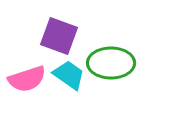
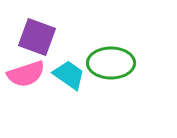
purple square: moved 22 px left, 1 px down
pink semicircle: moved 1 px left, 5 px up
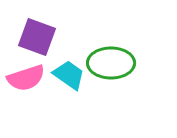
pink semicircle: moved 4 px down
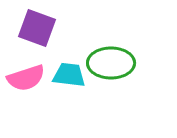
purple square: moved 9 px up
cyan trapezoid: rotated 28 degrees counterclockwise
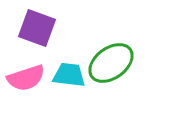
green ellipse: rotated 36 degrees counterclockwise
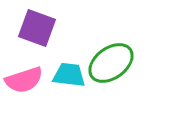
pink semicircle: moved 2 px left, 2 px down
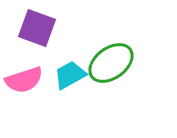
cyan trapezoid: moved 1 px right; rotated 36 degrees counterclockwise
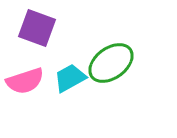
cyan trapezoid: moved 3 px down
pink semicircle: moved 1 px right, 1 px down
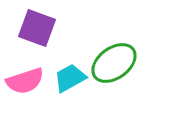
green ellipse: moved 3 px right
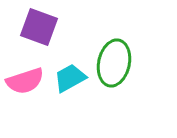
purple square: moved 2 px right, 1 px up
green ellipse: rotated 42 degrees counterclockwise
